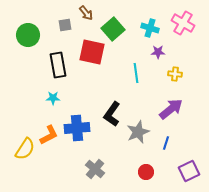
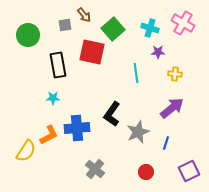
brown arrow: moved 2 px left, 2 px down
purple arrow: moved 1 px right, 1 px up
yellow semicircle: moved 1 px right, 2 px down
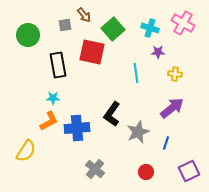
orange L-shape: moved 14 px up
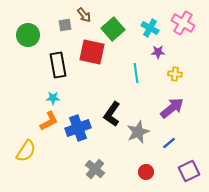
cyan cross: rotated 12 degrees clockwise
blue cross: moved 1 px right; rotated 15 degrees counterclockwise
blue line: moved 3 px right; rotated 32 degrees clockwise
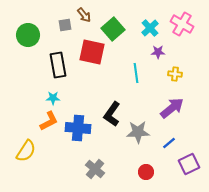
pink cross: moved 1 px left, 1 px down
cyan cross: rotated 18 degrees clockwise
blue cross: rotated 25 degrees clockwise
gray star: rotated 20 degrees clockwise
purple square: moved 7 px up
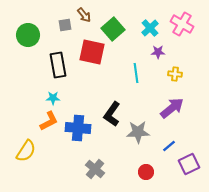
blue line: moved 3 px down
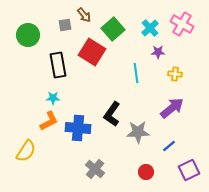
red square: rotated 20 degrees clockwise
purple square: moved 6 px down
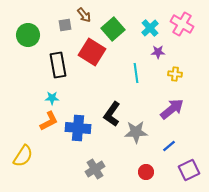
cyan star: moved 1 px left
purple arrow: moved 1 px down
gray star: moved 2 px left
yellow semicircle: moved 3 px left, 5 px down
gray cross: rotated 18 degrees clockwise
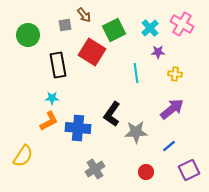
green square: moved 1 px right, 1 px down; rotated 15 degrees clockwise
